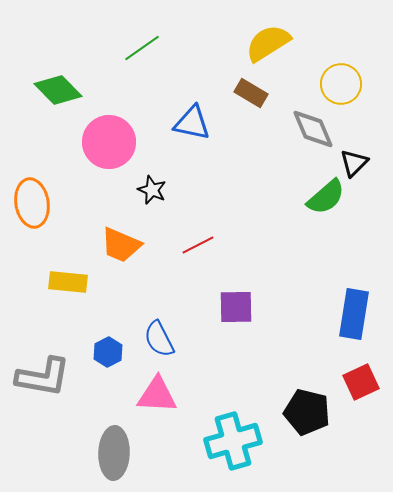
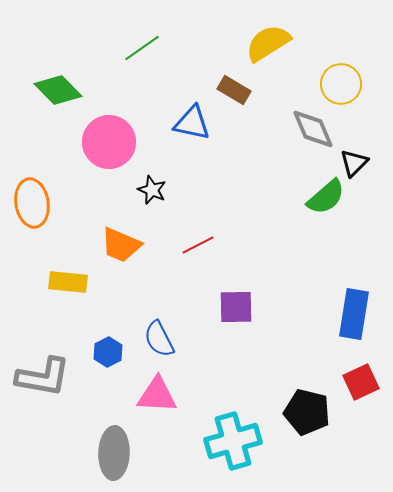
brown rectangle: moved 17 px left, 3 px up
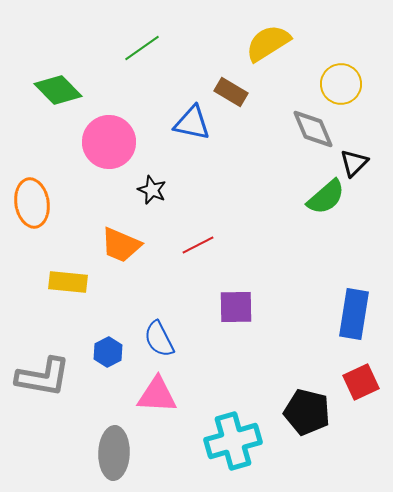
brown rectangle: moved 3 px left, 2 px down
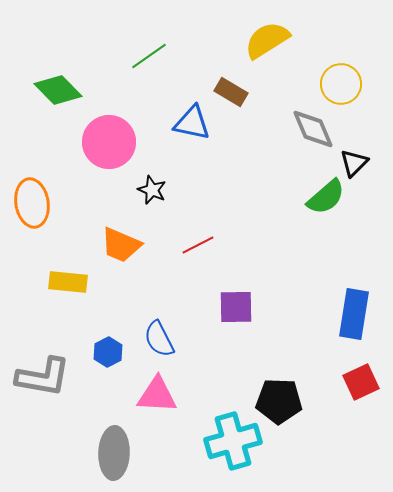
yellow semicircle: moved 1 px left, 3 px up
green line: moved 7 px right, 8 px down
black pentagon: moved 28 px left, 11 px up; rotated 12 degrees counterclockwise
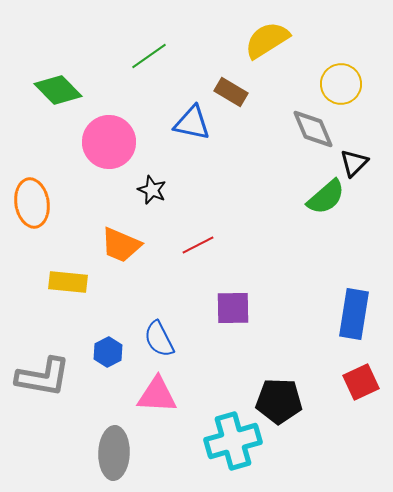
purple square: moved 3 px left, 1 px down
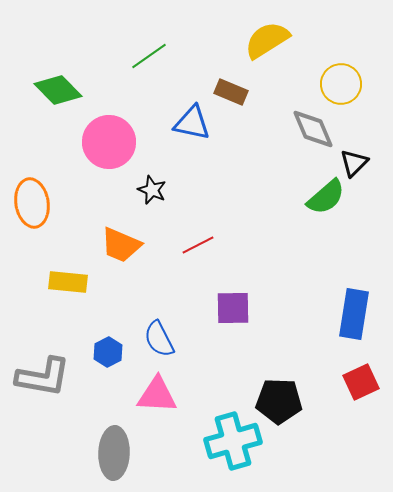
brown rectangle: rotated 8 degrees counterclockwise
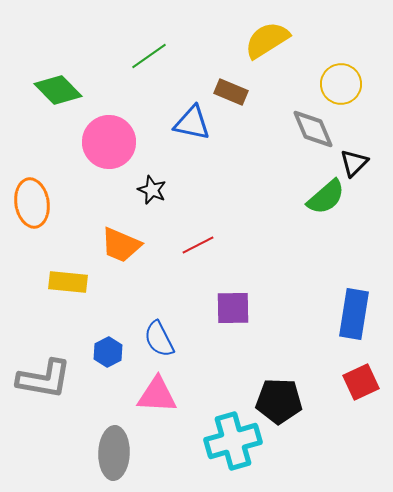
gray L-shape: moved 1 px right, 2 px down
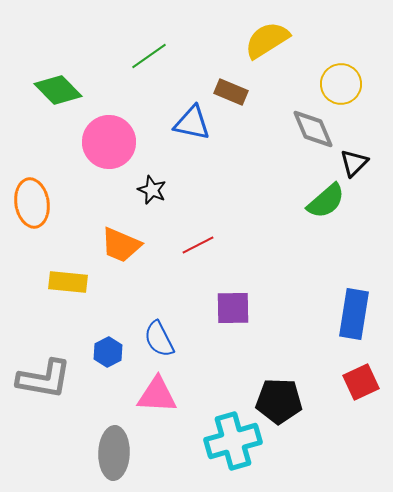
green semicircle: moved 4 px down
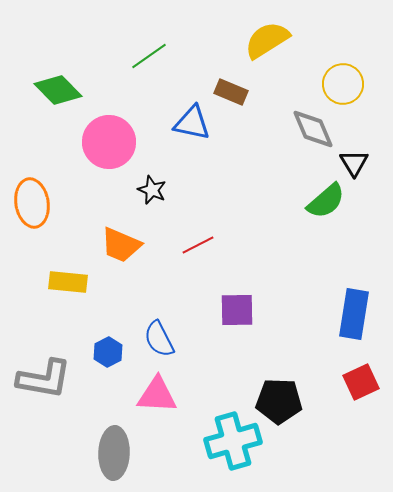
yellow circle: moved 2 px right
black triangle: rotated 16 degrees counterclockwise
purple square: moved 4 px right, 2 px down
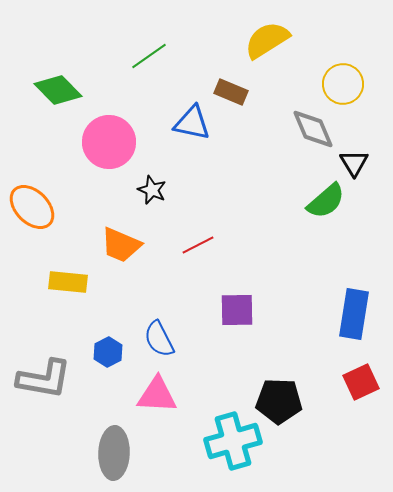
orange ellipse: moved 4 px down; rotated 36 degrees counterclockwise
